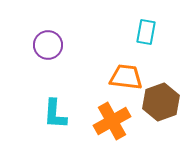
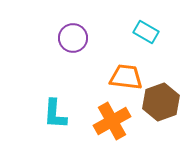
cyan rectangle: rotated 70 degrees counterclockwise
purple circle: moved 25 px right, 7 px up
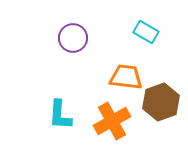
cyan L-shape: moved 5 px right, 1 px down
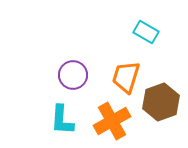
purple circle: moved 37 px down
orange trapezoid: rotated 80 degrees counterclockwise
cyan L-shape: moved 2 px right, 5 px down
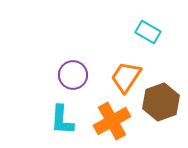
cyan rectangle: moved 2 px right
orange trapezoid: rotated 16 degrees clockwise
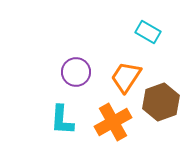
purple circle: moved 3 px right, 3 px up
orange cross: moved 1 px right, 1 px down
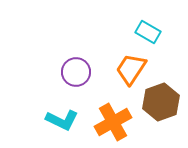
orange trapezoid: moved 5 px right, 8 px up
cyan L-shape: rotated 68 degrees counterclockwise
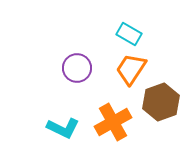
cyan rectangle: moved 19 px left, 2 px down
purple circle: moved 1 px right, 4 px up
cyan L-shape: moved 1 px right, 8 px down
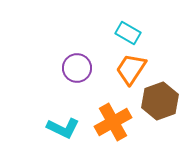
cyan rectangle: moved 1 px left, 1 px up
brown hexagon: moved 1 px left, 1 px up
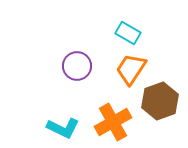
purple circle: moved 2 px up
